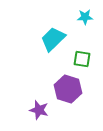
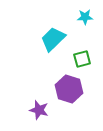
green square: rotated 24 degrees counterclockwise
purple hexagon: moved 1 px right
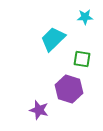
green square: rotated 24 degrees clockwise
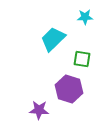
purple star: rotated 12 degrees counterclockwise
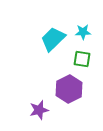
cyan star: moved 2 px left, 15 px down
purple hexagon: rotated 16 degrees clockwise
purple star: rotated 18 degrees counterclockwise
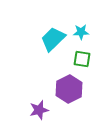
cyan star: moved 2 px left
